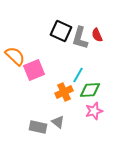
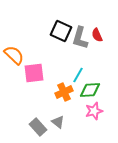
orange semicircle: moved 1 px left, 1 px up
pink square: moved 3 px down; rotated 15 degrees clockwise
gray rectangle: rotated 36 degrees clockwise
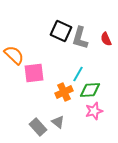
red semicircle: moved 9 px right, 4 px down
cyan line: moved 1 px up
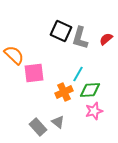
red semicircle: rotated 72 degrees clockwise
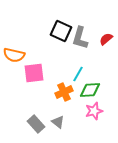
orange semicircle: rotated 150 degrees clockwise
gray rectangle: moved 2 px left, 3 px up
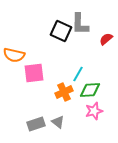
gray L-shape: moved 14 px up; rotated 15 degrees counterclockwise
gray rectangle: rotated 66 degrees counterclockwise
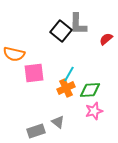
gray L-shape: moved 2 px left
black square: rotated 15 degrees clockwise
orange semicircle: moved 1 px up
cyan line: moved 9 px left
orange cross: moved 2 px right, 4 px up
gray rectangle: moved 7 px down
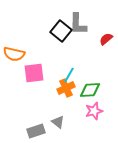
cyan line: moved 1 px down
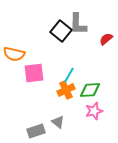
orange cross: moved 2 px down
